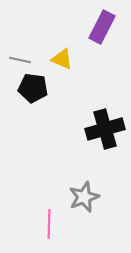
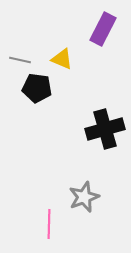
purple rectangle: moved 1 px right, 2 px down
black pentagon: moved 4 px right
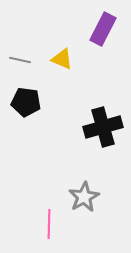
black pentagon: moved 11 px left, 14 px down
black cross: moved 2 px left, 2 px up
gray star: rotated 8 degrees counterclockwise
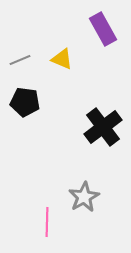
purple rectangle: rotated 56 degrees counterclockwise
gray line: rotated 35 degrees counterclockwise
black pentagon: moved 1 px left
black cross: rotated 21 degrees counterclockwise
pink line: moved 2 px left, 2 px up
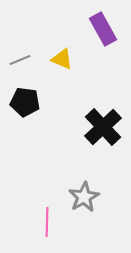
black cross: rotated 6 degrees counterclockwise
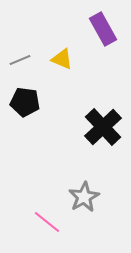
pink line: rotated 52 degrees counterclockwise
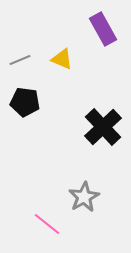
pink line: moved 2 px down
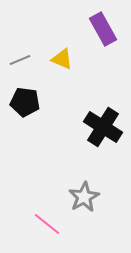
black cross: rotated 15 degrees counterclockwise
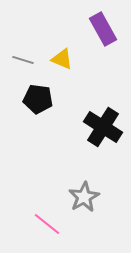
gray line: moved 3 px right; rotated 40 degrees clockwise
black pentagon: moved 13 px right, 3 px up
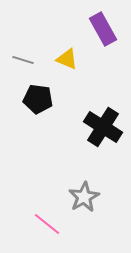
yellow triangle: moved 5 px right
